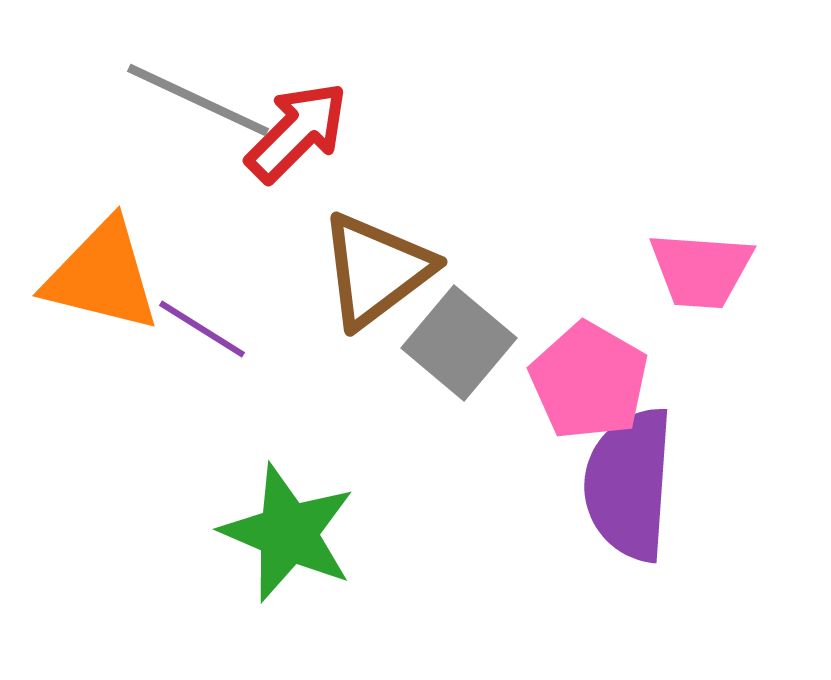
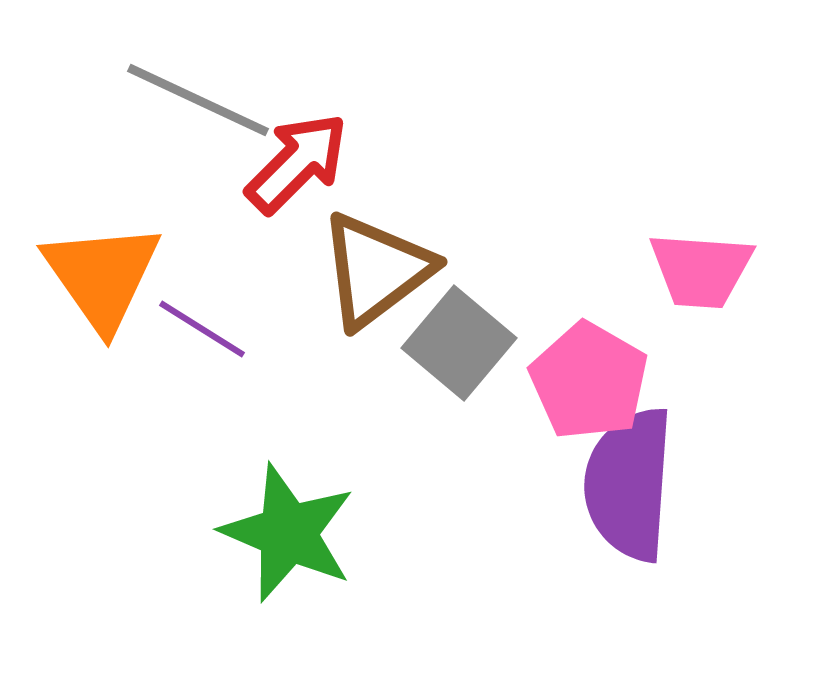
red arrow: moved 31 px down
orange triangle: rotated 41 degrees clockwise
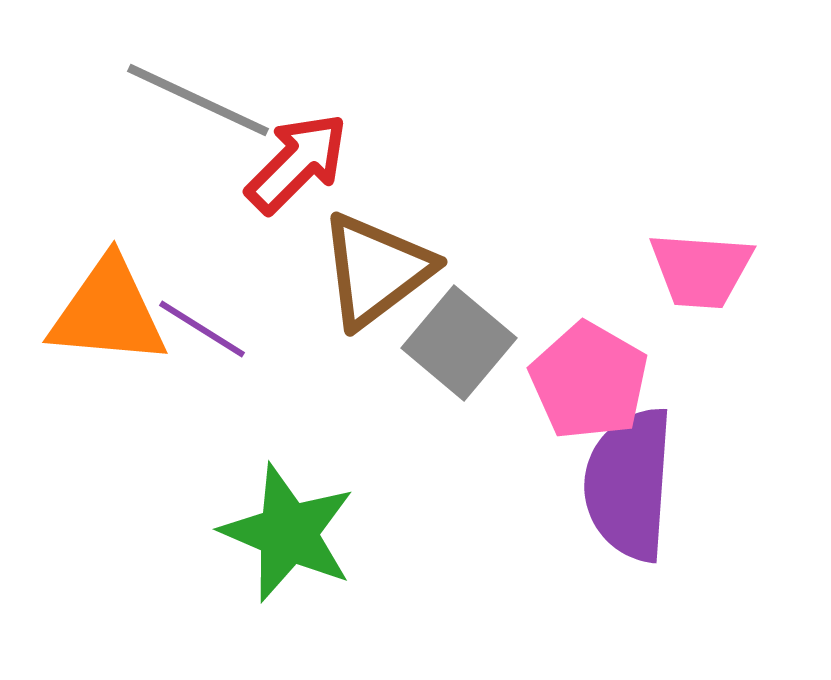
orange triangle: moved 6 px right, 36 px down; rotated 50 degrees counterclockwise
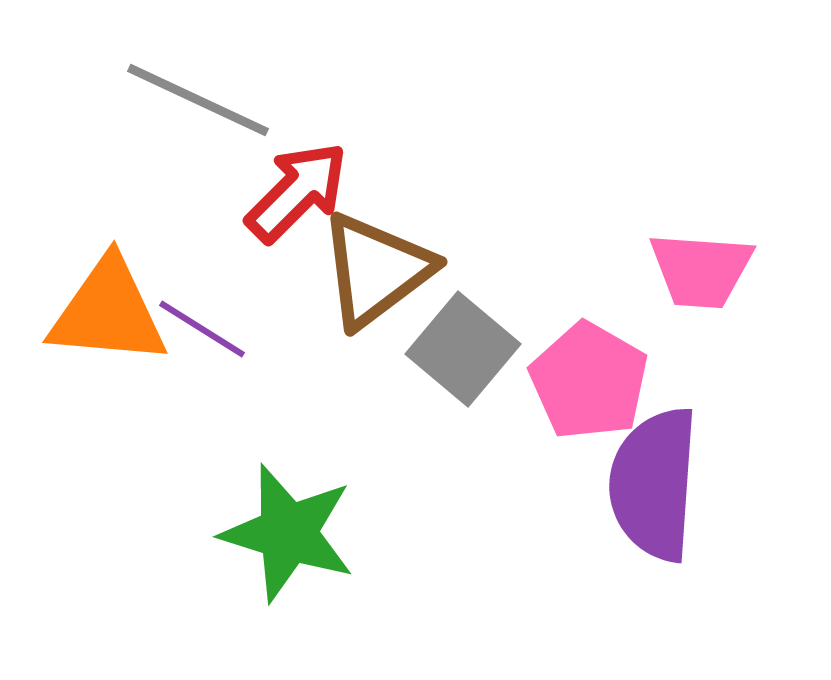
red arrow: moved 29 px down
gray square: moved 4 px right, 6 px down
purple semicircle: moved 25 px right
green star: rotated 6 degrees counterclockwise
